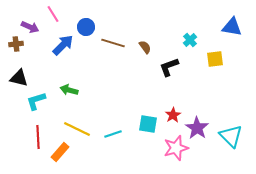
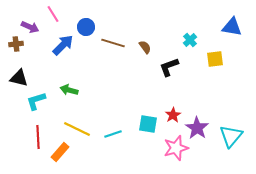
cyan triangle: rotated 25 degrees clockwise
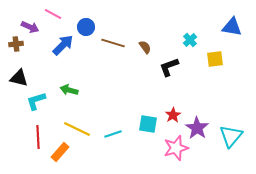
pink line: rotated 30 degrees counterclockwise
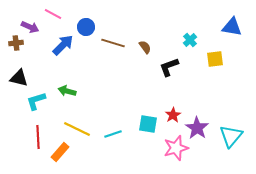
brown cross: moved 1 px up
green arrow: moved 2 px left, 1 px down
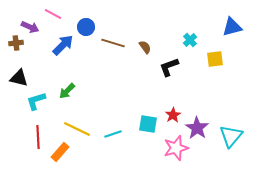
blue triangle: rotated 25 degrees counterclockwise
green arrow: rotated 60 degrees counterclockwise
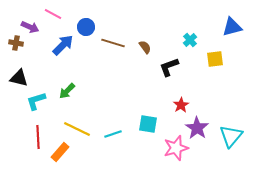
brown cross: rotated 16 degrees clockwise
red star: moved 8 px right, 10 px up
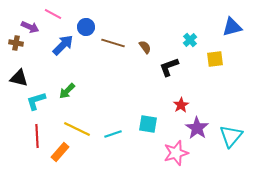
red line: moved 1 px left, 1 px up
pink star: moved 5 px down
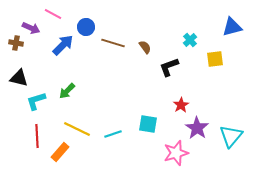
purple arrow: moved 1 px right, 1 px down
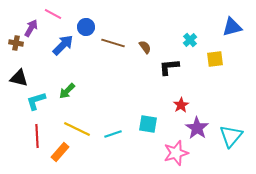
purple arrow: rotated 84 degrees counterclockwise
black L-shape: rotated 15 degrees clockwise
